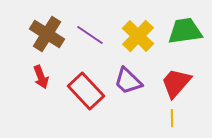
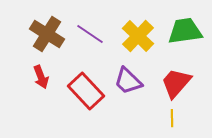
purple line: moved 1 px up
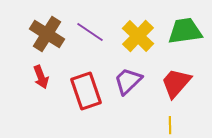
purple line: moved 2 px up
purple trapezoid: rotated 92 degrees clockwise
red rectangle: rotated 24 degrees clockwise
yellow line: moved 2 px left, 7 px down
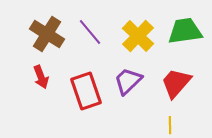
purple line: rotated 16 degrees clockwise
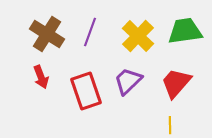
purple line: rotated 60 degrees clockwise
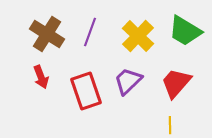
green trapezoid: rotated 141 degrees counterclockwise
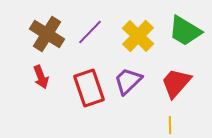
purple line: rotated 24 degrees clockwise
red rectangle: moved 3 px right, 3 px up
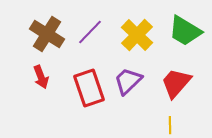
yellow cross: moved 1 px left, 1 px up
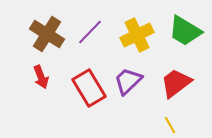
yellow cross: rotated 20 degrees clockwise
red trapezoid: rotated 12 degrees clockwise
red rectangle: rotated 12 degrees counterclockwise
yellow line: rotated 30 degrees counterclockwise
